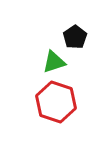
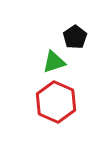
red hexagon: rotated 6 degrees clockwise
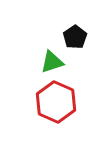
green triangle: moved 2 px left
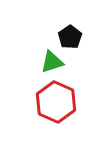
black pentagon: moved 5 px left
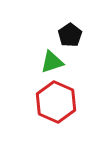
black pentagon: moved 2 px up
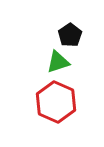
green triangle: moved 6 px right
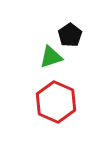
green triangle: moved 7 px left, 5 px up
